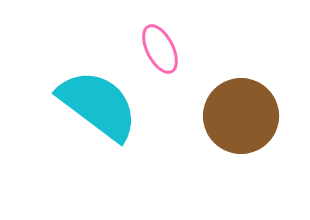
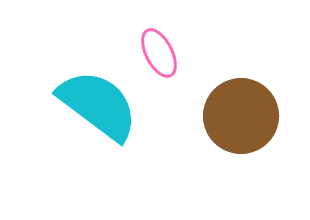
pink ellipse: moved 1 px left, 4 px down
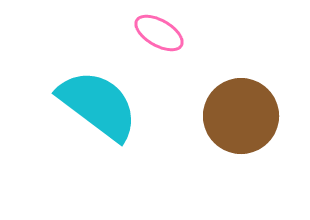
pink ellipse: moved 20 px up; rotated 33 degrees counterclockwise
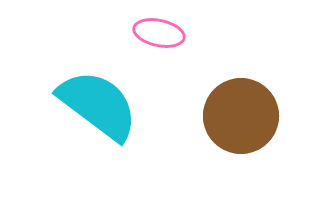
pink ellipse: rotated 18 degrees counterclockwise
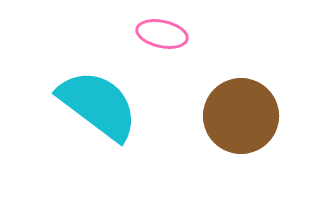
pink ellipse: moved 3 px right, 1 px down
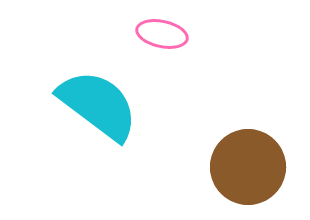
brown circle: moved 7 px right, 51 px down
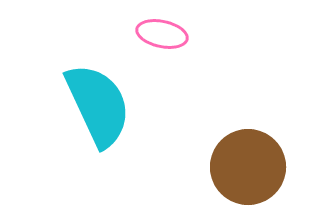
cyan semicircle: rotated 28 degrees clockwise
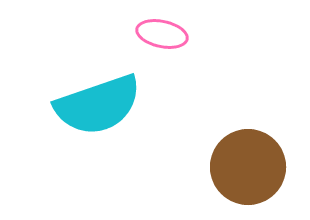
cyan semicircle: rotated 96 degrees clockwise
